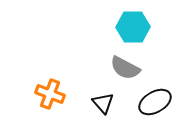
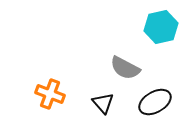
cyan hexagon: moved 28 px right; rotated 12 degrees counterclockwise
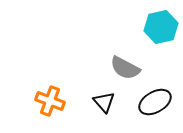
orange cross: moved 7 px down
black triangle: moved 1 px right, 1 px up
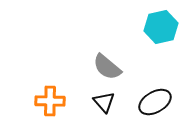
gray semicircle: moved 18 px left, 1 px up; rotated 12 degrees clockwise
orange cross: rotated 20 degrees counterclockwise
